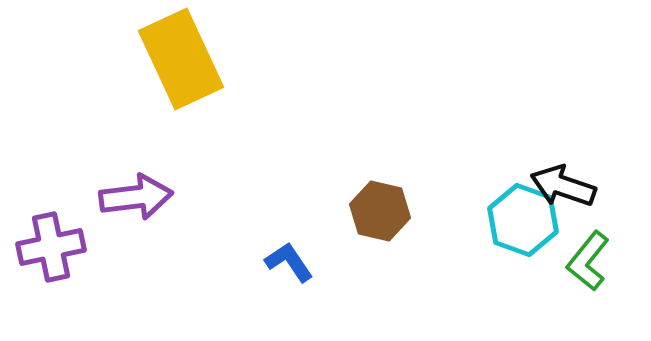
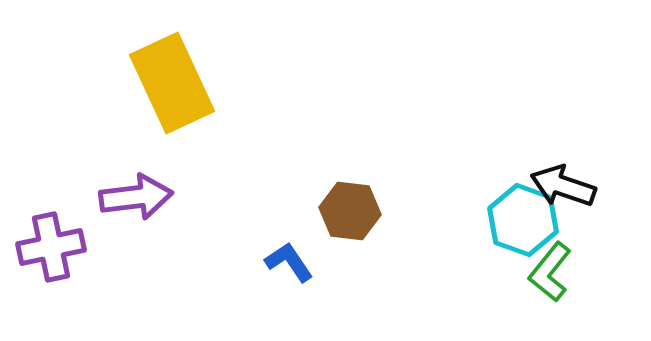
yellow rectangle: moved 9 px left, 24 px down
brown hexagon: moved 30 px left; rotated 6 degrees counterclockwise
green L-shape: moved 38 px left, 11 px down
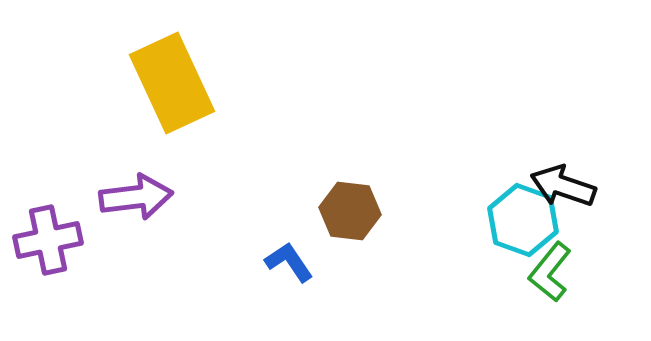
purple cross: moved 3 px left, 7 px up
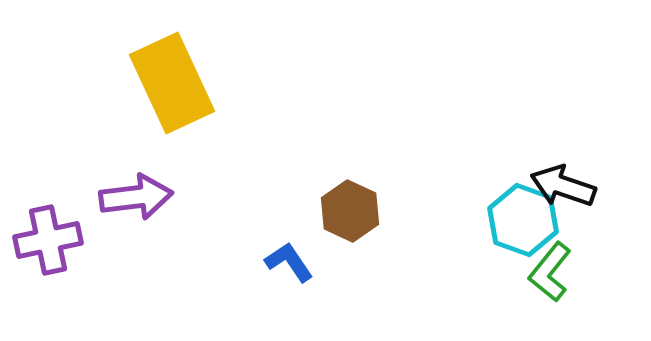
brown hexagon: rotated 18 degrees clockwise
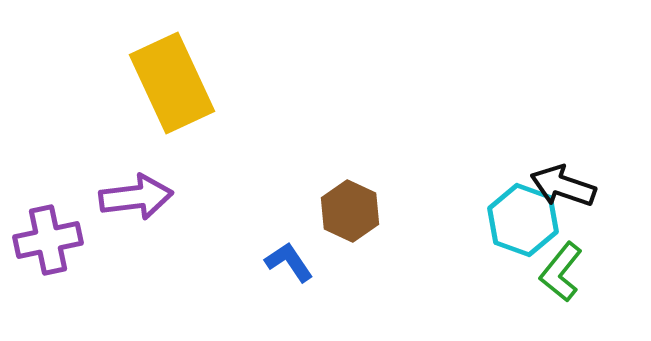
green L-shape: moved 11 px right
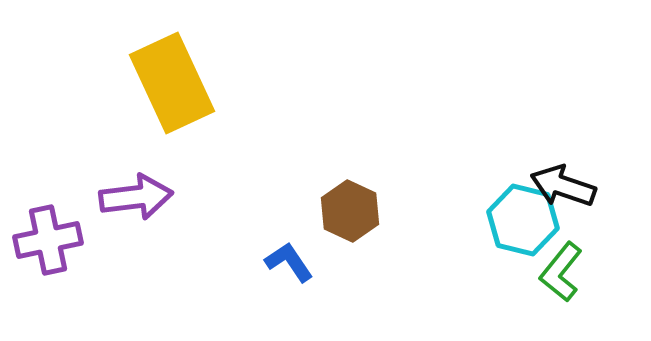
cyan hexagon: rotated 6 degrees counterclockwise
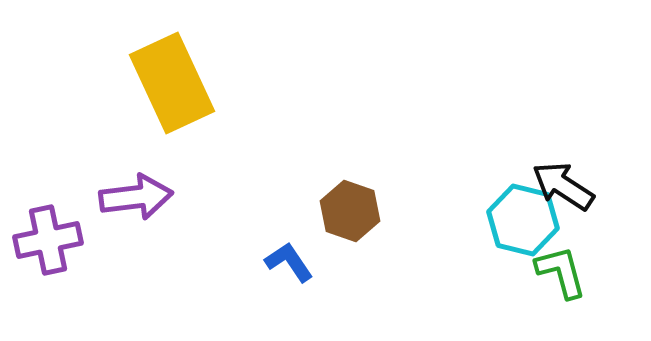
black arrow: rotated 14 degrees clockwise
brown hexagon: rotated 6 degrees counterclockwise
green L-shape: rotated 126 degrees clockwise
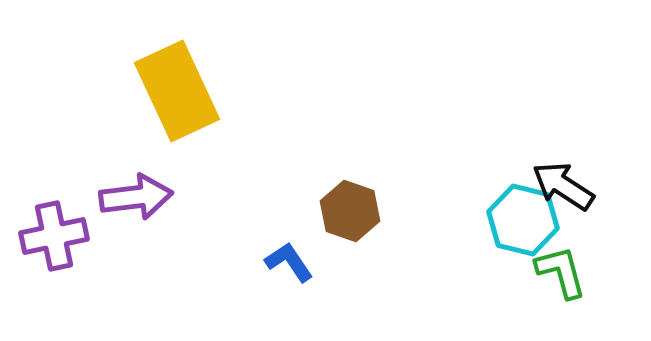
yellow rectangle: moved 5 px right, 8 px down
purple cross: moved 6 px right, 4 px up
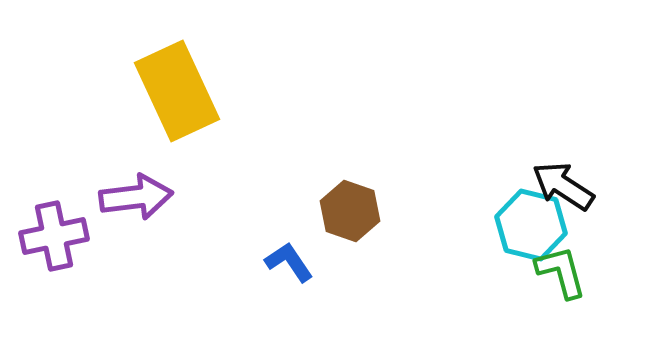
cyan hexagon: moved 8 px right, 5 px down
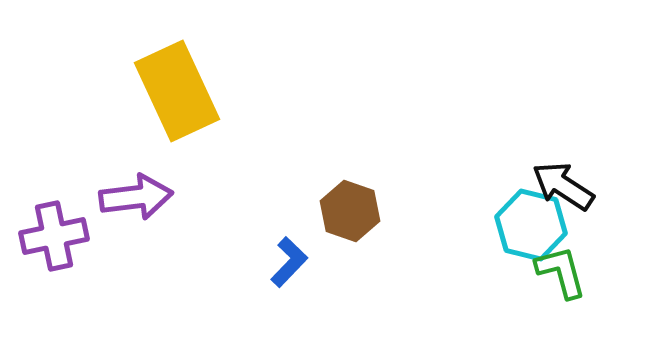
blue L-shape: rotated 78 degrees clockwise
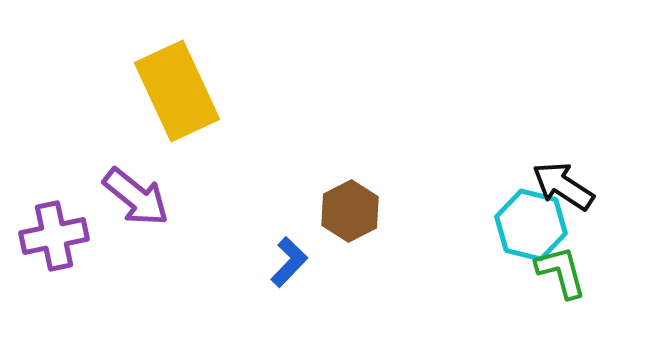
purple arrow: rotated 46 degrees clockwise
brown hexagon: rotated 14 degrees clockwise
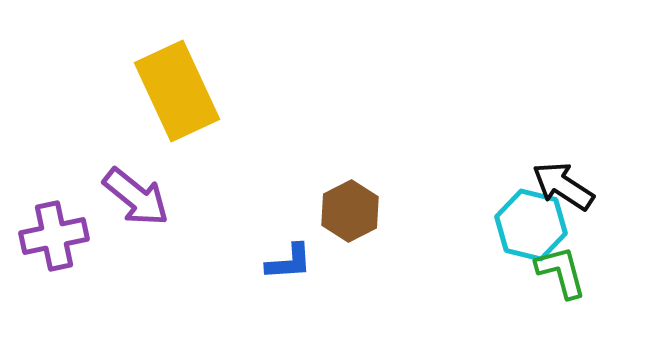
blue L-shape: rotated 42 degrees clockwise
